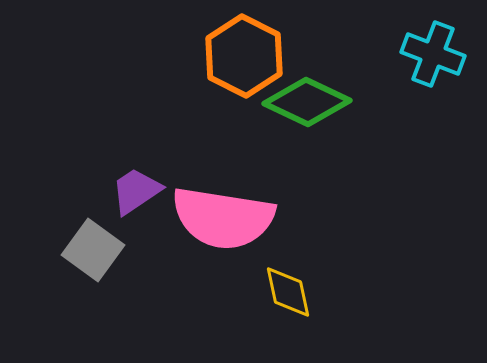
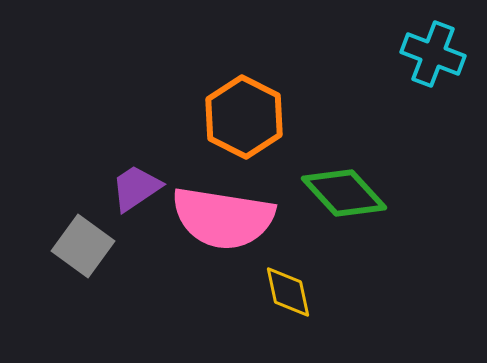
orange hexagon: moved 61 px down
green diamond: moved 37 px right, 91 px down; rotated 22 degrees clockwise
purple trapezoid: moved 3 px up
gray square: moved 10 px left, 4 px up
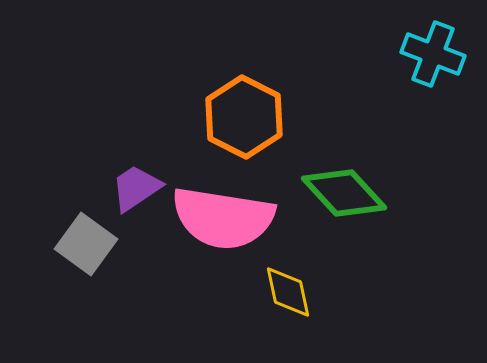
gray square: moved 3 px right, 2 px up
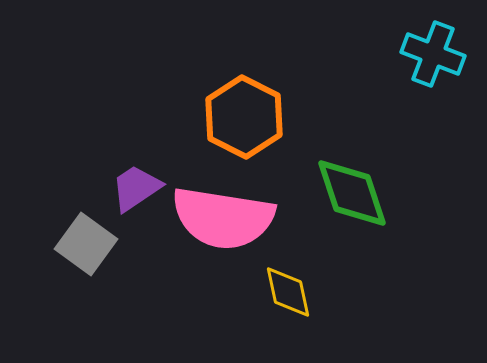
green diamond: moved 8 px right; rotated 24 degrees clockwise
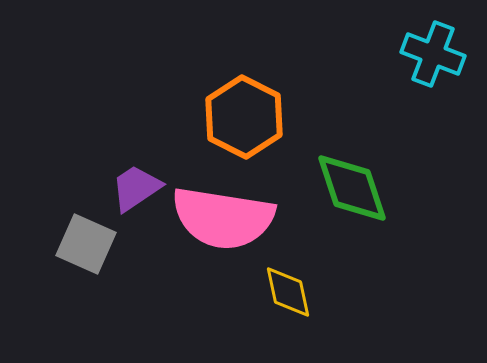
green diamond: moved 5 px up
gray square: rotated 12 degrees counterclockwise
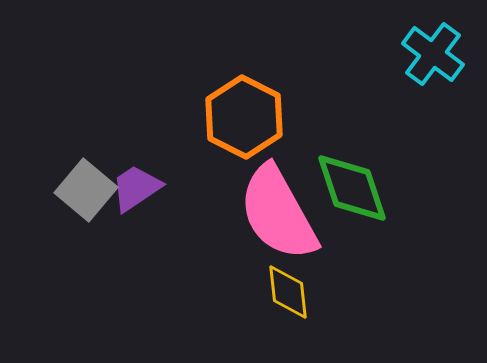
cyan cross: rotated 16 degrees clockwise
pink semicircle: moved 55 px right, 5 px up; rotated 52 degrees clockwise
gray square: moved 54 px up; rotated 16 degrees clockwise
yellow diamond: rotated 6 degrees clockwise
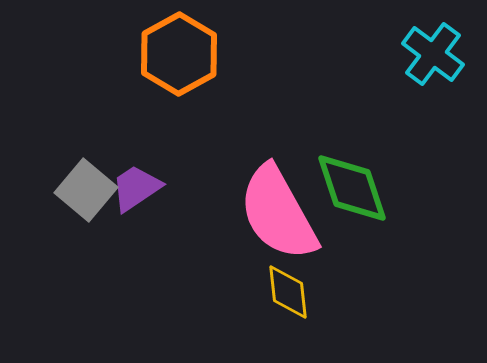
orange hexagon: moved 65 px left, 63 px up; rotated 4 degrees clockwise
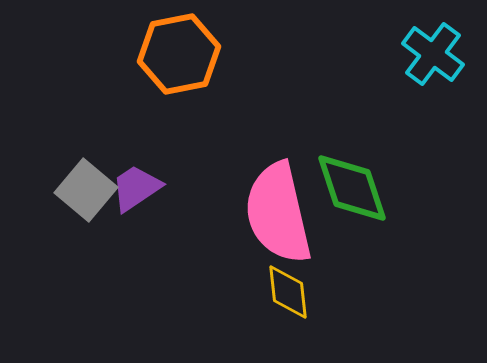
orange hexagon: rotated 18 degrees clockwise
pink semicircle: rotated 16 degrees clockwise
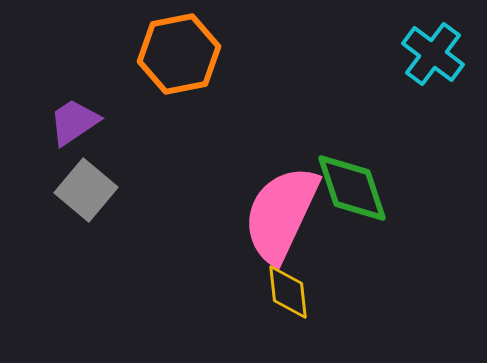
purple trapezoid: moved 62 px left, 66 px up
pink semicircle: moved 3 px right, 1 px down; rotated 38 degrees clockwise
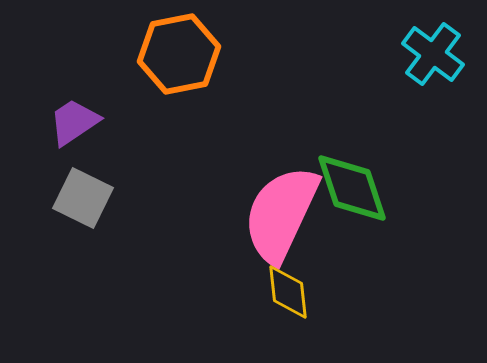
gray square: moved 3 px left, 8 px down; rotated 14 degrees counterclockwise
